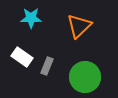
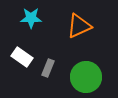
orange triangle: rotated 20 degrees clockwise
gray rectangle: moved 1 px right, 2 px down
green circle: moved 1 px right
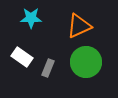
green circle: moved 15 px up
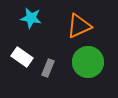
cyan star: rotated 10 degrees clockwise
green circle: moved 2 px right
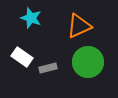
cyan star: rotated 10 degrees clockwise
gray rectangle: rotated 54 degrees clockwise
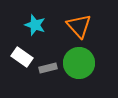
cyan star: moved 4 px right, 7 px down
orange triangle: rotated 48 degrees counterclockwise
green circle: moved 9 px left, 1 px down
